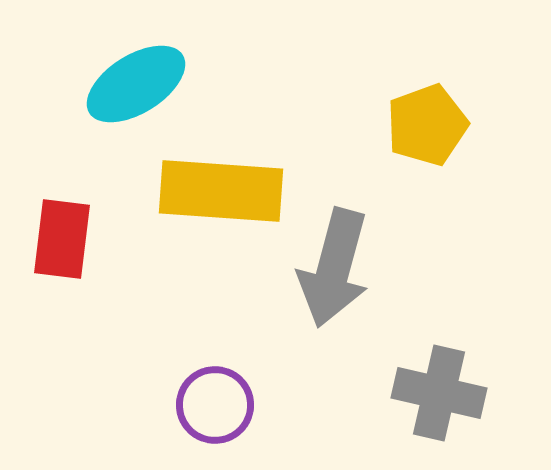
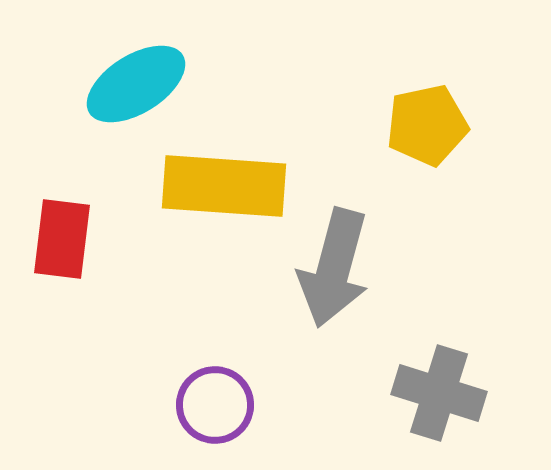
yellow pentagon: rotated 8 degrees clockwise
yellow rectangle: moved 3 px right, 5 px up
gray cross: rotated 4 degrees clockwise
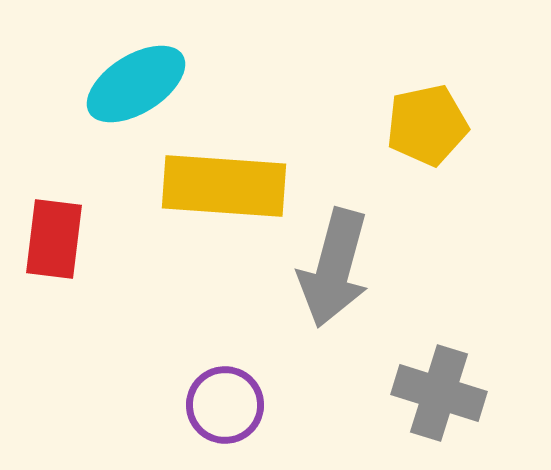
red rectangle: moved 8 px left
purple circle: moved 10 px right
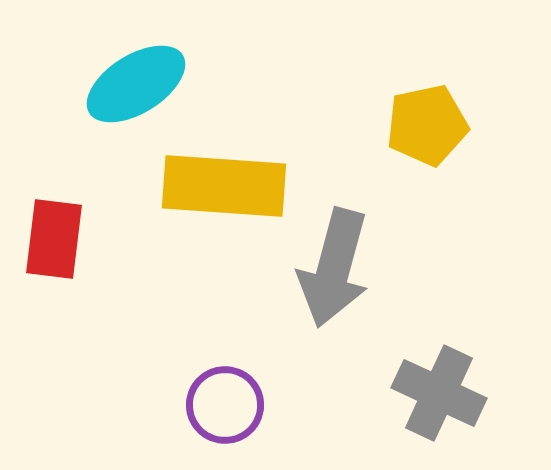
gray cross: rotated 8 degrees clockwise
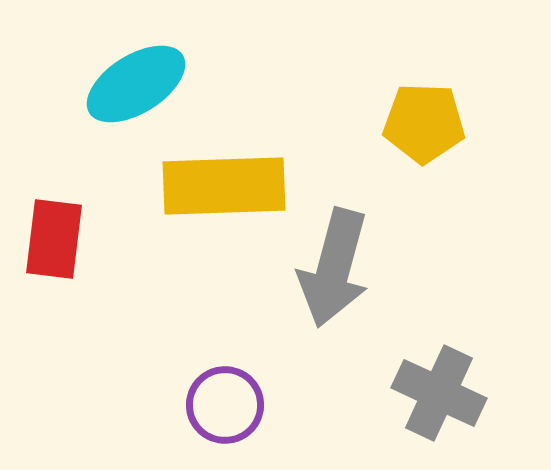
yellow pentagon: moved 3 px left, 2 px up; rotated 14 degrees clockwise
yellow rectangle: rotated 6 degrees counterclockwise
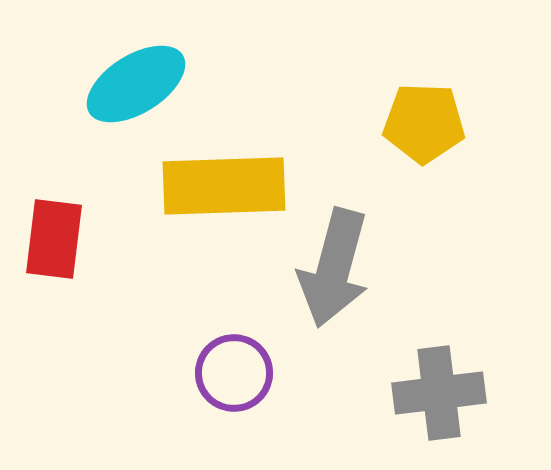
gray cross: rotated 32 degrees counterclockwise
purple circle: moved 9 px right, 32 px up
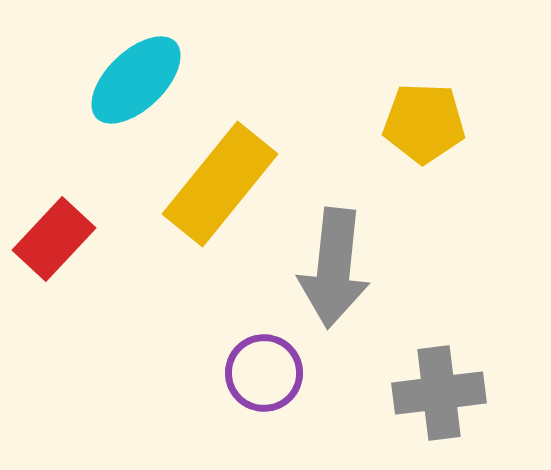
cyan ellipse: moved 4 px up; rotated 12 degrees counterclockwise
yellow rectangle: moved 4 px left, 2 px up; rotated 49 degrees counterclockwise
red rectangle: rotated 36 degrees clockwise
gray arrow: rotated 9 degrees counterclockwise
purple circle: moved 30 px right
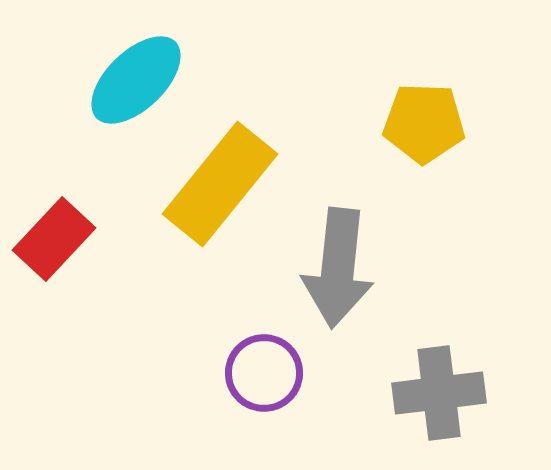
gray arrow: moved 4 px right
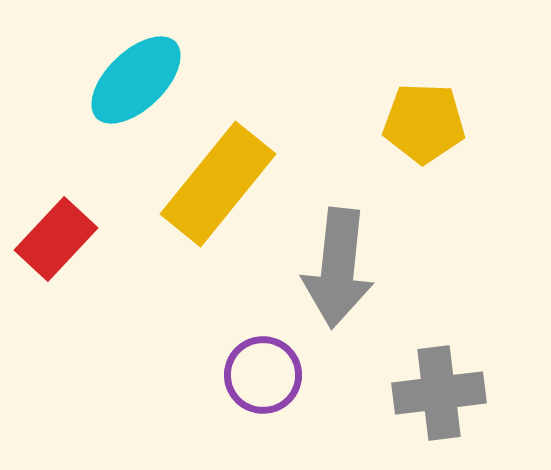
yellow rectangle: moved 2 px left
red rectangle: moved 2 px right
purple circle: moved 1 px left, 2 px down
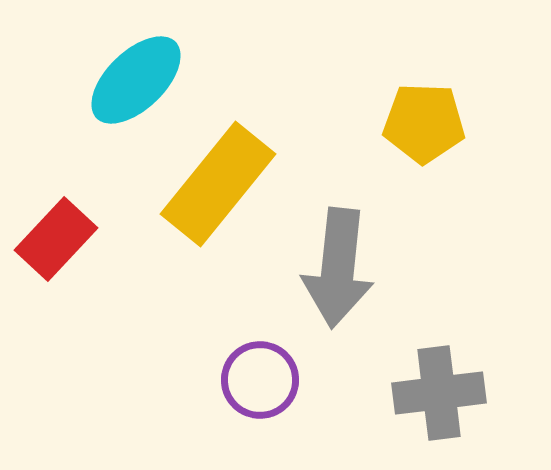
purple circle: moved 3 px left, 5 px down
